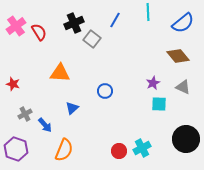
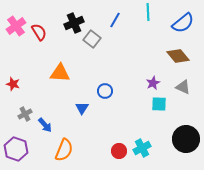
blue triangle: moved 10 px right; rotated 16 degrees counterclockwise
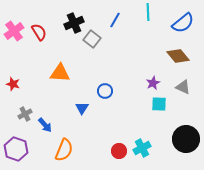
pink cross: moved 2 px left, 5 px down
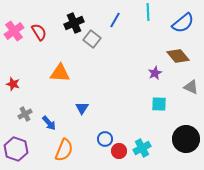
purple star: moved 2 px right, 10 px up
gray triangle: moved 8 px right
blue circle: moved 48 px down
blue arrow: moved 4 px right, 2 px up
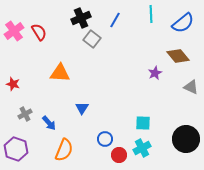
cyan line: moved 3 px right, 2 px down
black cross: moved 7 px right, 5 px up
cyan square: moved 16 px left, 19 px down
red circle: moved 4 px down
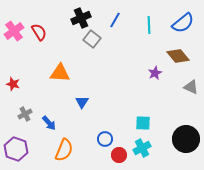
cyan line: moved 2 px left, 11 px down
blue triangle: moved 6 px up
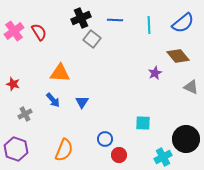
blue line: rotated 63 degrees clockwise
blue arrow: moved 4 px right, 23 px up
cyan cross: moved 21 px right, 9 px down
